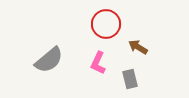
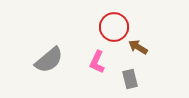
red circle: moved 8 px right, 3 px down
pink L-shape: moved 1 px left, 1 px up
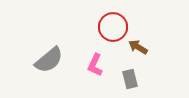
red circle: moved 1 px left
pink L-shape: moved 2 px left, 3 px down
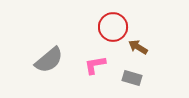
pink L-shape: rotated 55 degrees clockwise
gray rectangle: moved 2 px right, 1 px up; rotated 60 degrees counterclockwise
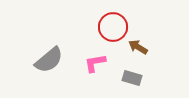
pink L-shape: moved 2 px up
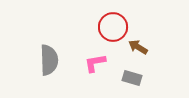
gray semicircle: rotated 52 degrees counterclockwise
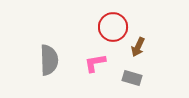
brown arrow: rotated 96 degrees counterclockwise
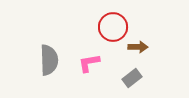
brown arrow: rotated 114 degrees counterclockwise
pink L-shape: moved 6 px left
gray rectangle: rotated 54 degrees counterclockwise
